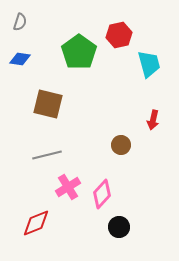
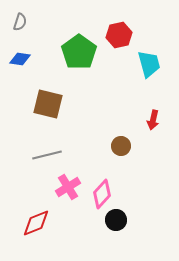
brown circle: moved 1 px down
black circle: moved 3 px left, 7 px up
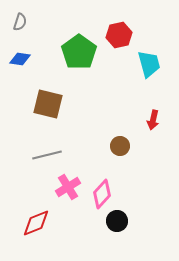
brown circle: moved 1 px left
black circle: moved 1 px right, 1 px down
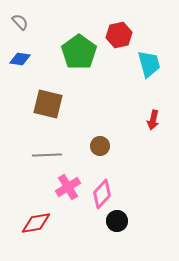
gray semicircle: rotated 60 degrees counterclockwise
brown circle: moved 20 px left
gray line: rotated 12 degrees clockwise
red diamond: rotated 12 degrees clockwise
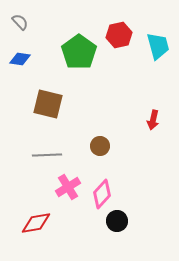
cyan trapezoid: moved 9 px right, 18 px up
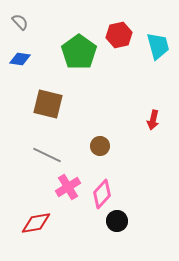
gray line: rotated 28 degrees clockwise
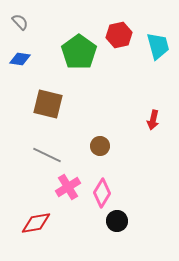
pink diamond: moved 1 px up; rotated 12 degrees counterclockwise
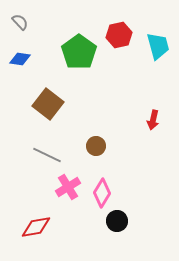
brown square: rotated 24 degrees clockwise
brown circle: moved 4 px left
red diamond: moved 4 px down
